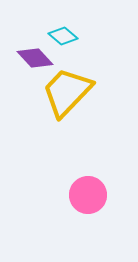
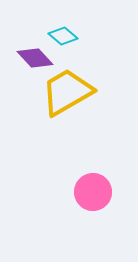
yellow trapezoid: rotated 16 degrees clockwise
pink circle: moved 5 px right, 3 px up
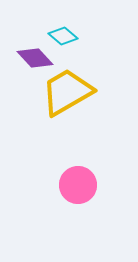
pink circle: moved 15 px left, 7 px up
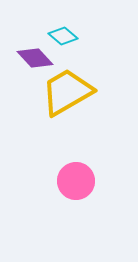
pink circle: moved 2 px left, 4 px up
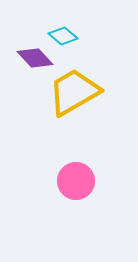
yellow trapezoid: moved 7 px right
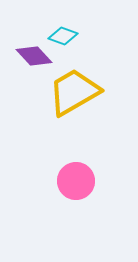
cyan diamond: rotated 20 degrees counterclockwise
purple diamond: moved 1 px left, 2 px up
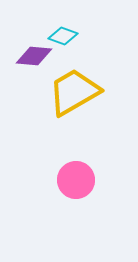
purple diamond: rotated 42 degrees counterclockwise
pink circle: moved 1 px up
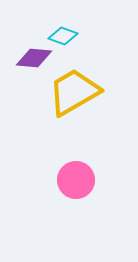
purple diamond: moved 2 px down
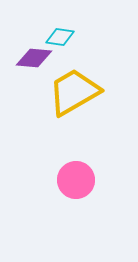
cyan diamond: moved 3 px left, 1 px down; rotated 12 degrees counterclockwise
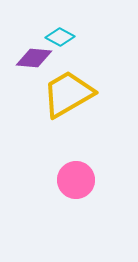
cyan diamond: rotated 20 degrees clockwise
yellow trapezoid: moved 6 px left, 2 px down
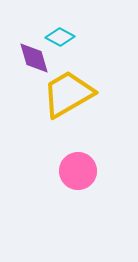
purple diamond: rotated 69 degrees clockwise
pink circle: moved 2 px right, 9 px up
